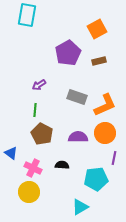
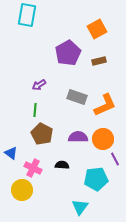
orange circle: moved 2 px left, 6 px down
purple line: moved 1 px right, 1 px down; rotated 40 degrees counterclockwise
yellow circle: moved 7 px left, 2 px up
cyan triangle: rotated 24 degrees counterclockwise
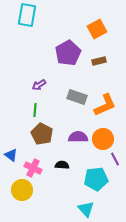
blue triangle: moved 2 px down
cyan triangle: moved 6 px right, 2 px down; rotated 18 degrees counterclockwise
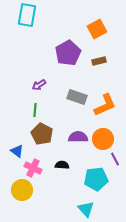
blue triangle: moved 6 px right, 4 px up
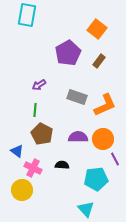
orange square: rotated 24 degrees counterclockwise
brown rectangle: rotated 40 degrees counterclockwise
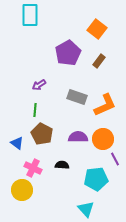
cyan rectangle: moved 3 px right; rotated 10 degrees counterclockwise
blue triangle: moved 8 px up
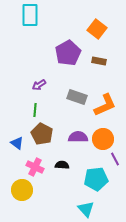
brown rectangle: rotated 64 degrees clockwise
pink cross: moved 2 px right, 1 px up
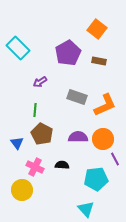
cyan rectangle: moved 12 px left, 33 px down; rotated 45 degrees counterclockwise
purple arrow: moved 1 px right, 3 px up
blue triangle: rotated 16 degrees clockwise
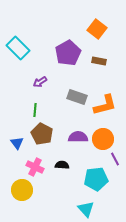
orange L-shape: rotated 10 degrees clockwise
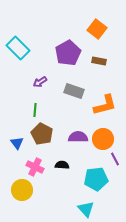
gray rectangle: moved 3 px left, 6 px up
